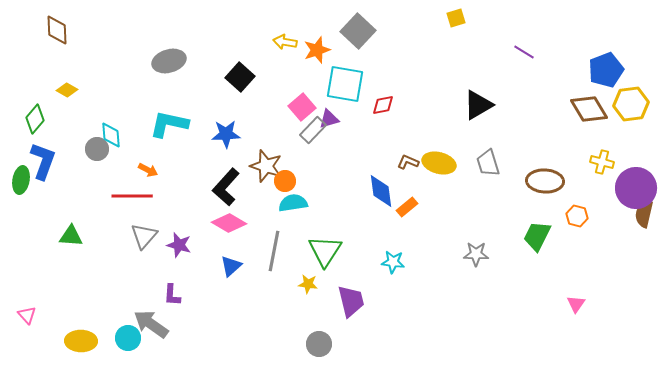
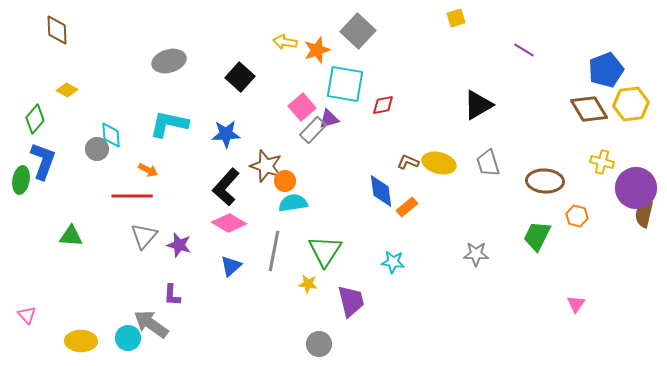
purple line at (524, 52): moved 2 px up
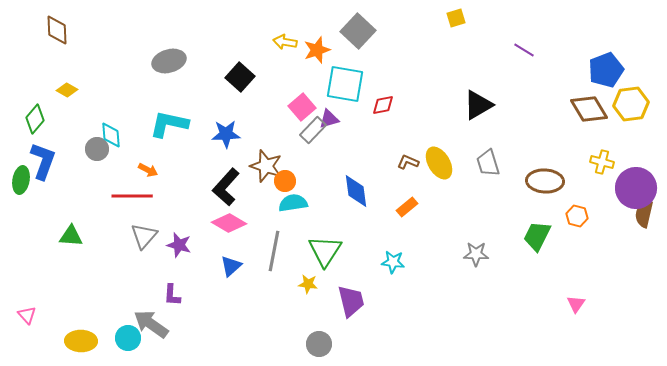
yellow ellipse at (439, 163): rotated 44 degrees clockwise
blue diamond at (381, 191): moved 25 px left
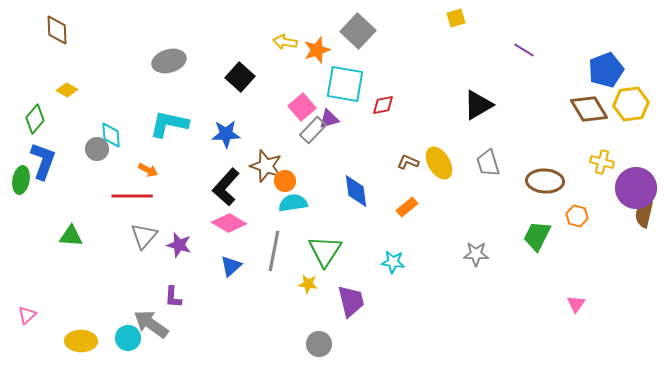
purple L-shape at (172, 295): moved 1 px right, 2 px down
pink triangle at (27, 315): rotated 30 degrees clockwise
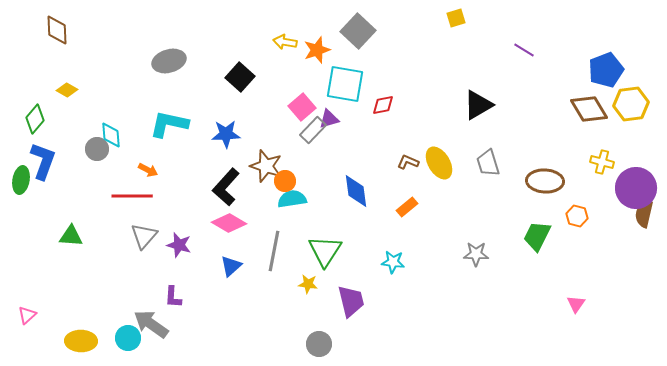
cyan semicircle at (293, 203): moved 1 px left, 4 px up
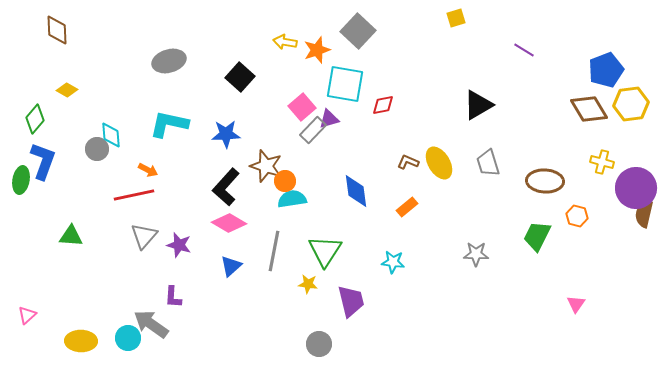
red line at (132, 196): moved 2 px right, 1 px up; rotated 12 degrees counterclockwise
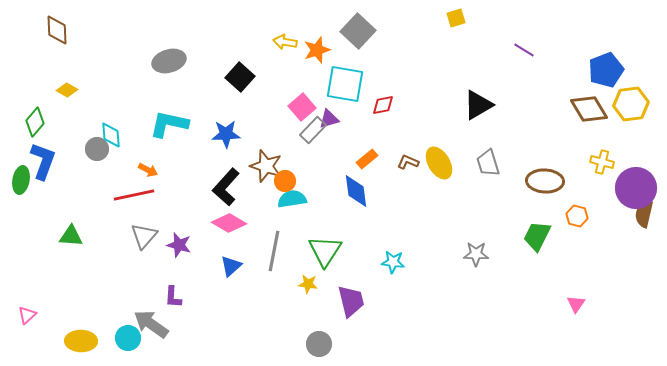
green diamond at (35, 119): moved 3 px down
orange rectangle at (407, 207): moved 40 px left, 48 px up
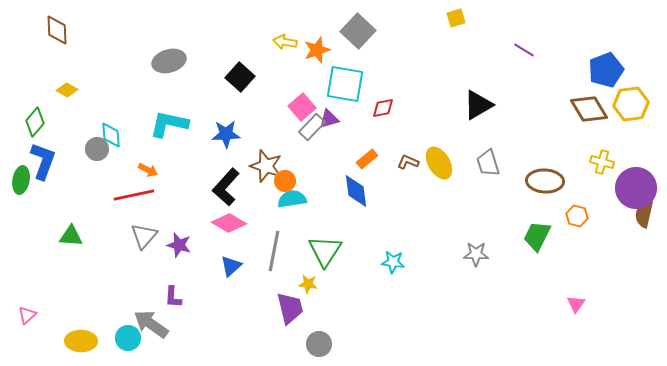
red diamond at (383, 105): moved 3 px down
gray rectangle at (313, 130): moved 1 px left, 3 px up
purple trapezoid at (351, 301): moved 61 px left, 7 px down
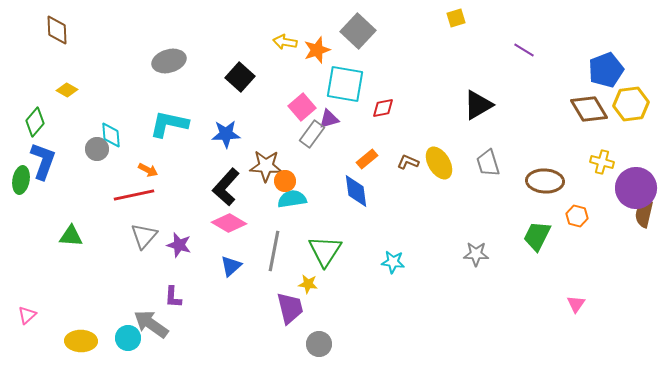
gray rectangle at (312, 127): moved 7 px down; rotated 8 degrees counterclockwise
brown star at (266, 166): rotated 16 degrees counterclockwise
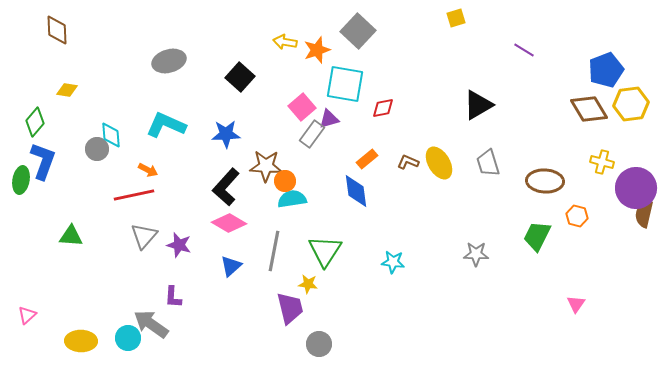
yellow diamond at (67, 90): rotated 20 degrees counterclockwise
cyan L-shape at (169, 124): moved 3 px left, 1 px down; rotated 12 degrees clockwise
